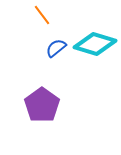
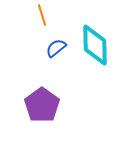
orange line: rotated 20 degrees clockwise
cyan diamond: moved 1 px down; rotated 72 degrees clockwise
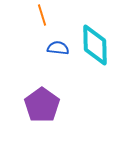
blue semicircle: moved 2 px right; rotated 45 degrees clockwise
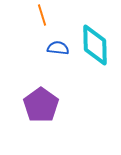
purple pentagon: moved 1 px left
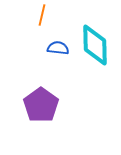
orange line: rotated 30 degrees clockwise
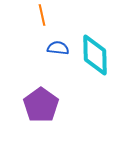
orange line: rotated 25 degrees counterclockwise
cyan diamond: moved 10 px down
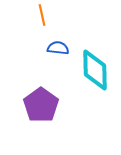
cyan diamond: moved 15 px down
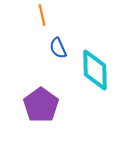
blue semicircle: rotated 120 degrees counterclockwise
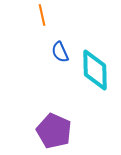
blue semicircle: moved 2 px right, 4 px down
purple pentagon: moved 13 px right, 26 px down; rotated 12 degrees counterclockwise
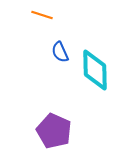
orange line: rotated 60 degrees counterclockwise
